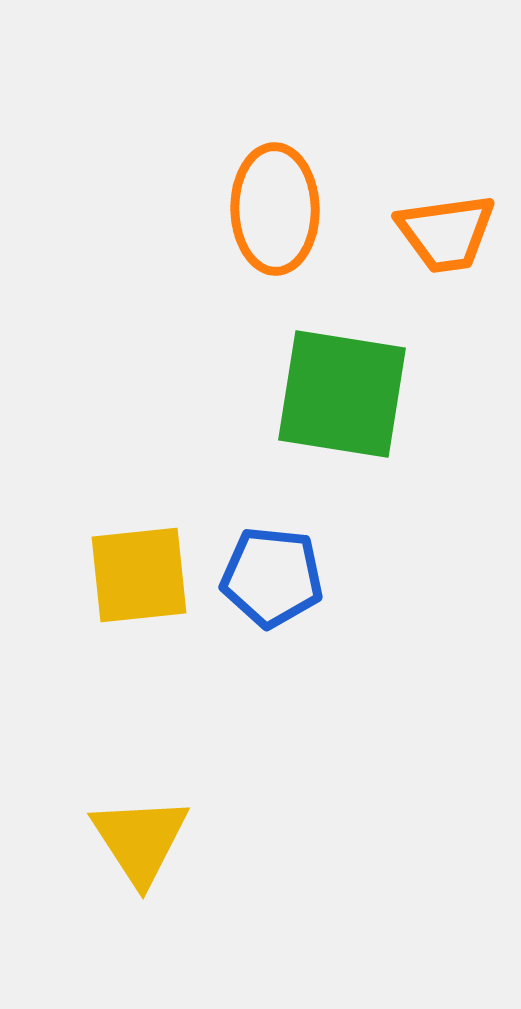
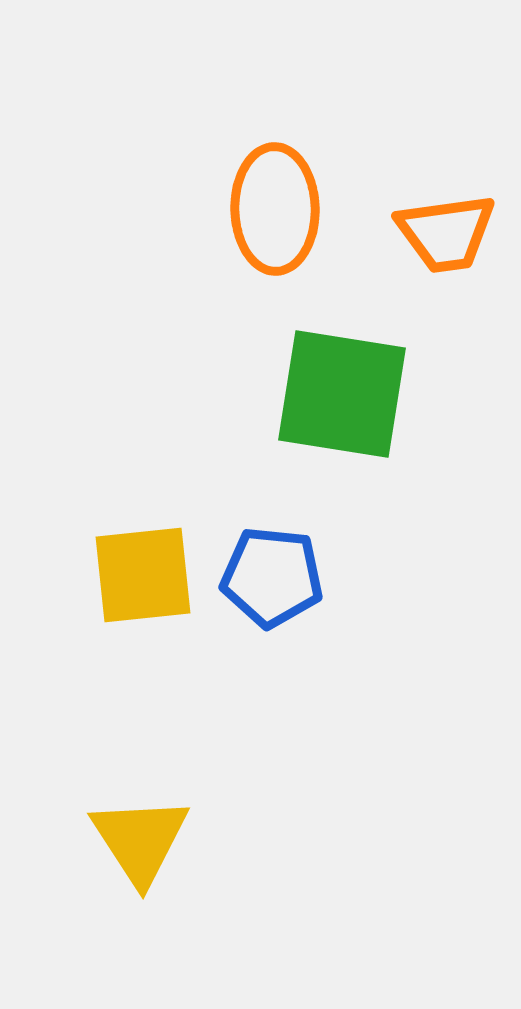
yellow square: moved 4 px right
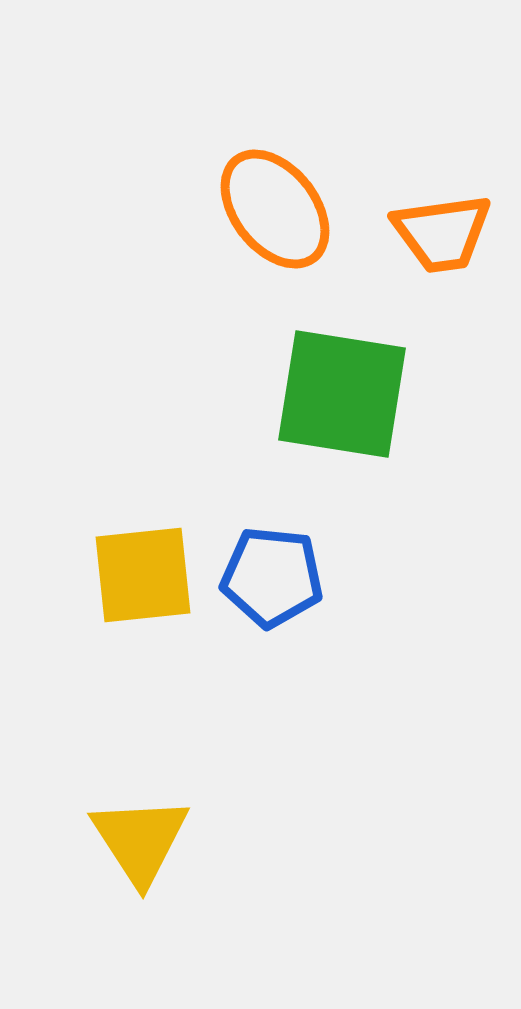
orange ellipse: rotated 37 degrees counterclockwise
orange trapezoid: moved 4 px left
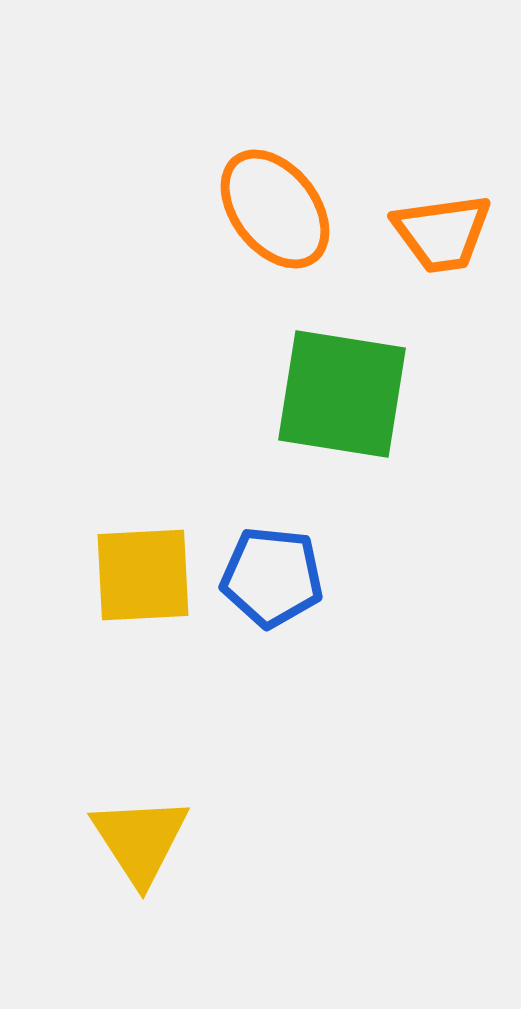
yellow square: rotated 3 degrees clockwise
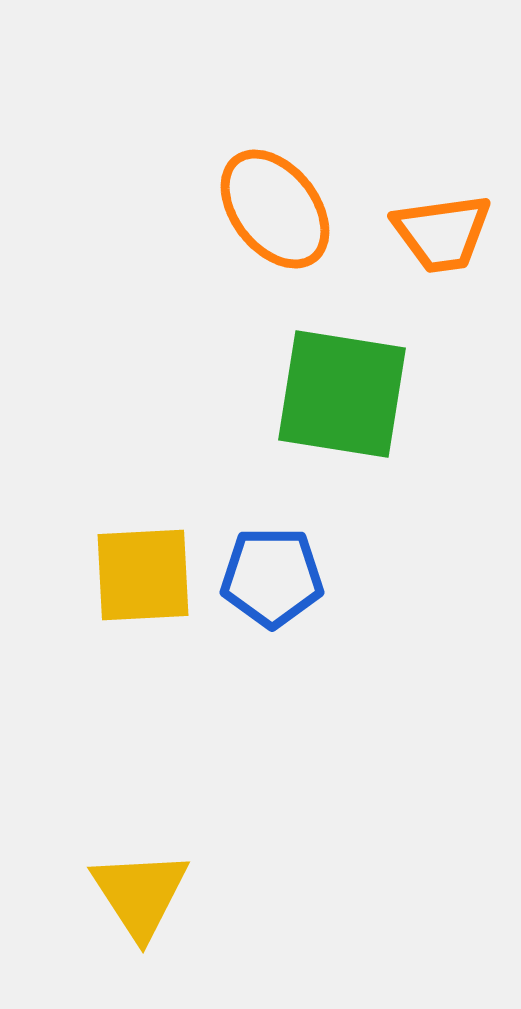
blue pentagon: rotated 6 degrees counterclockwise
yellow triangle: moved 54 px down
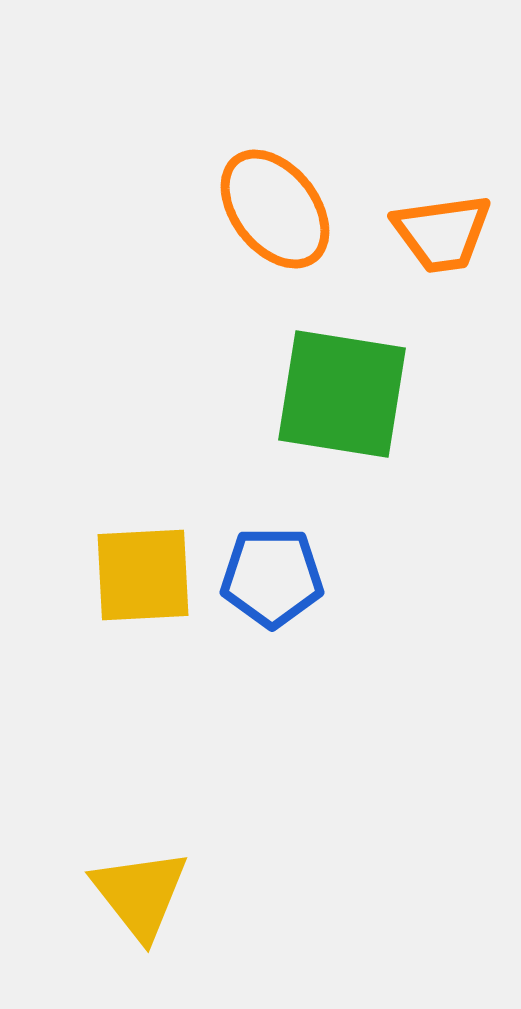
yellow triangle: rotated 5 degrees counterclockwise
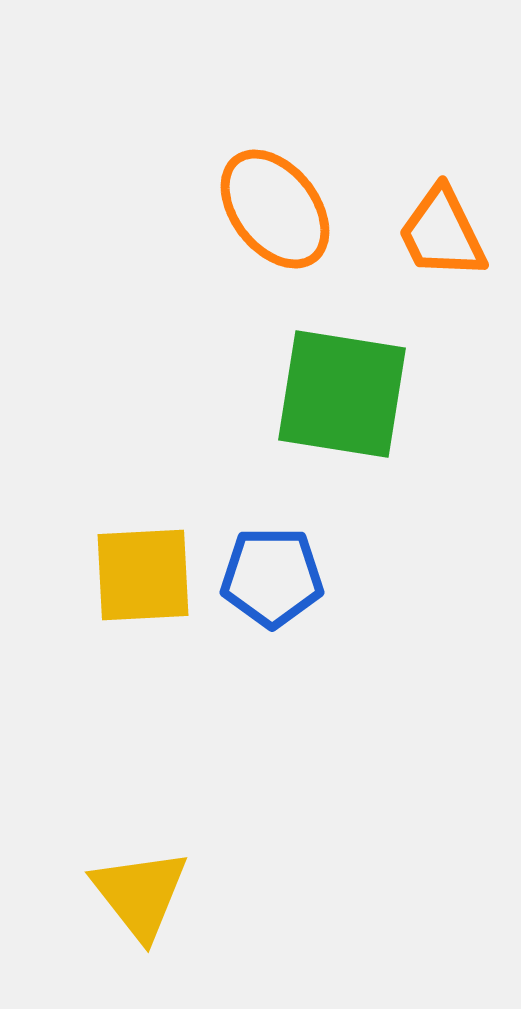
orange trapezoid: rotated 72 degrees clockwise
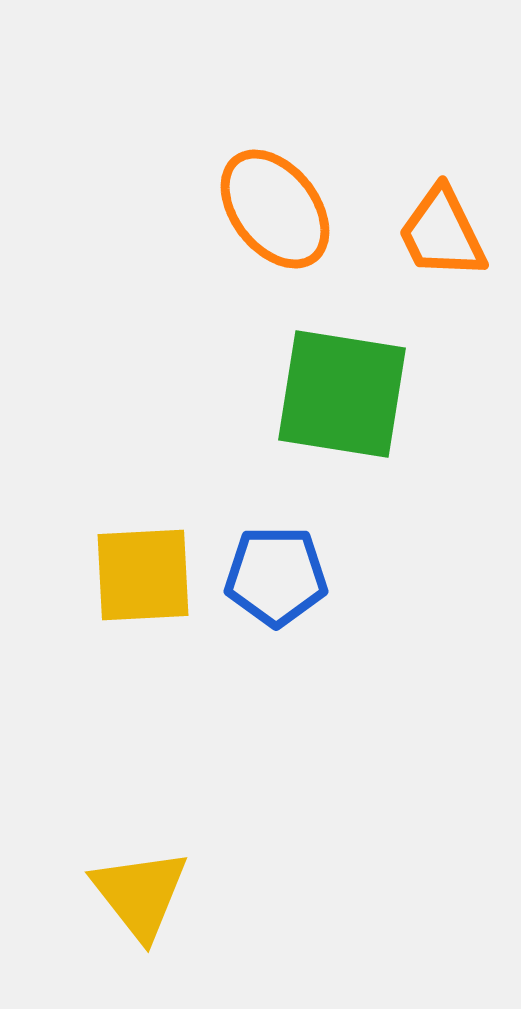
blue pentagon: moved 4 px right, 1 px up
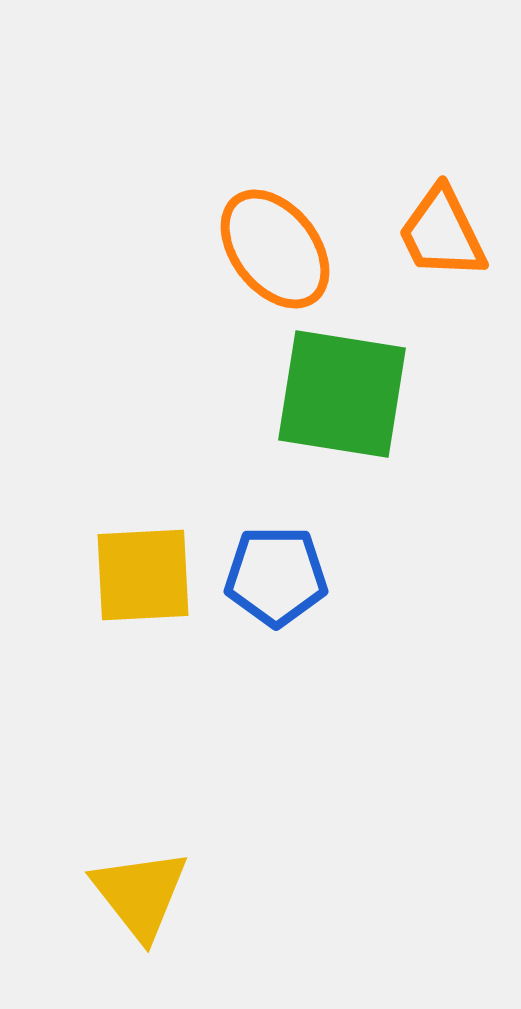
orange ellipse: moved 40 px down
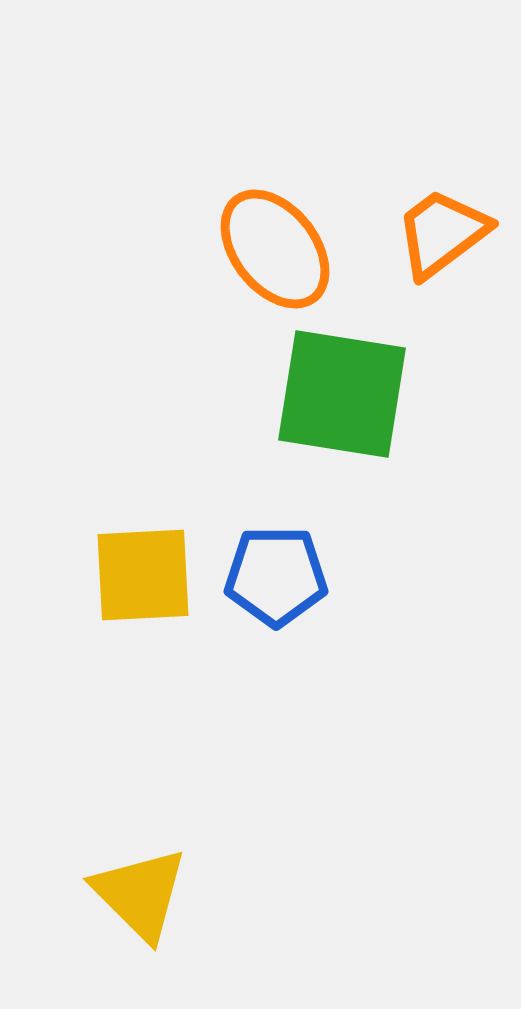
orange trapezoid: rotated 79 degrees clockwise
yellow triangle: rotated 7 degrees counterclockwise
